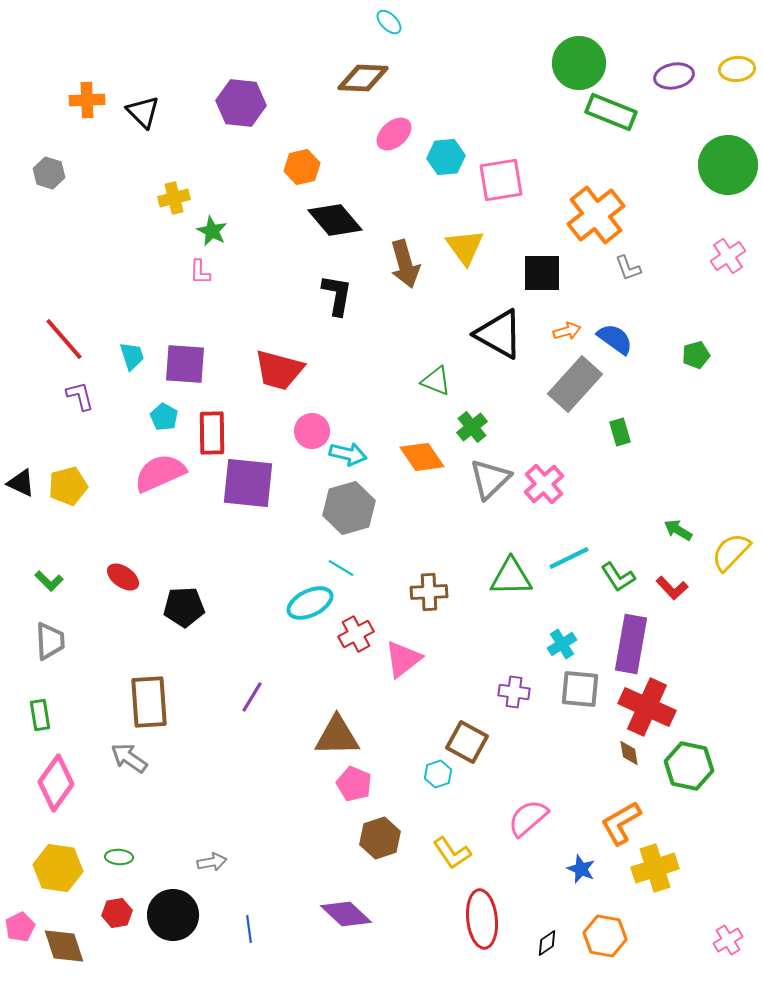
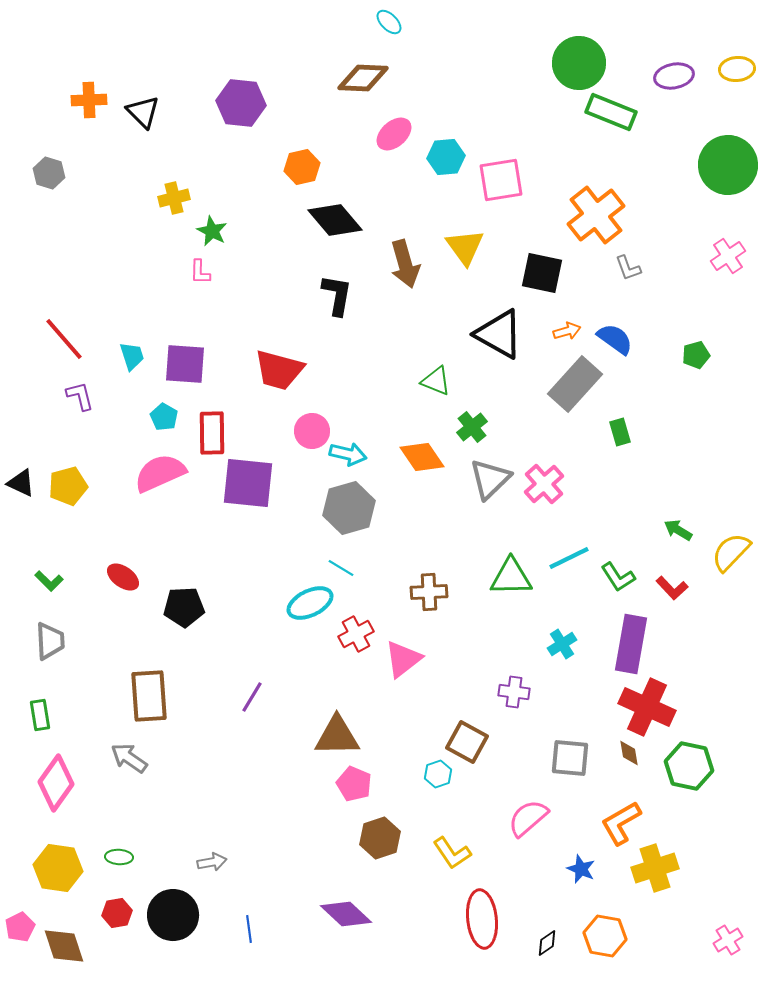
orange cross at (87, 100): moved 2 px right
black square at (542, 273): rotated 12 degrees clockwise
gray square at (580, 689): moved 10 px left, 69 px down
brown rectangle at (149, 702): moved 6 px up
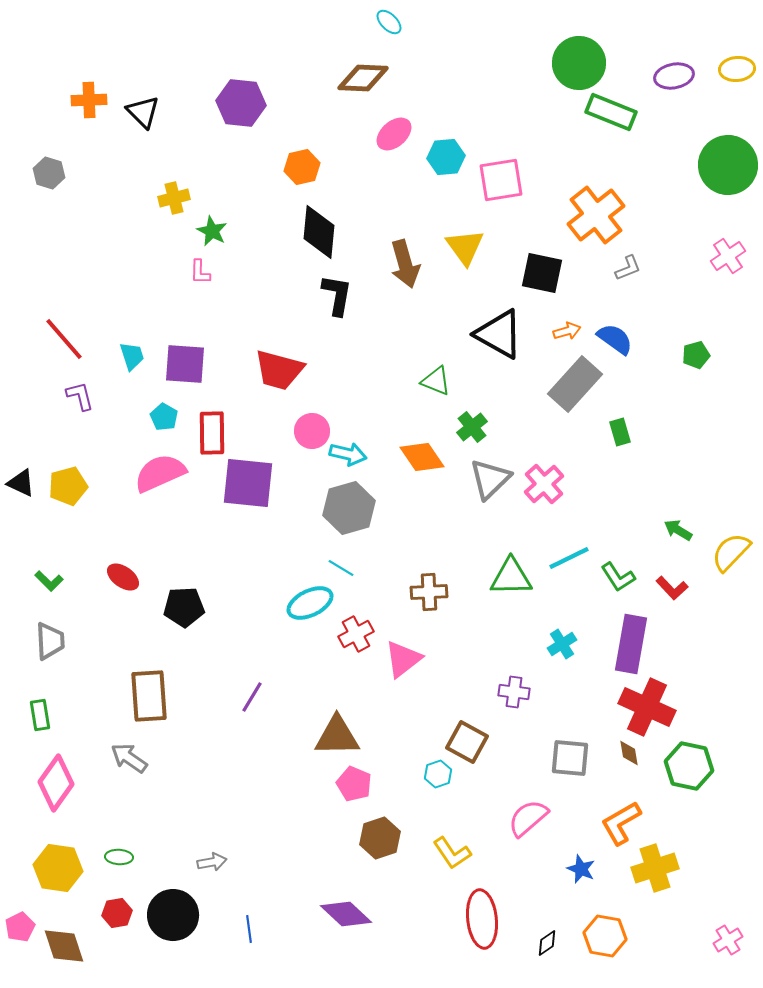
black diamond at (335, 220): moved 16 px left, 12 px down; rotated 46 degrees clockwise
gray L-shape at (628, 268): rotated 92 degrees counterclockwise
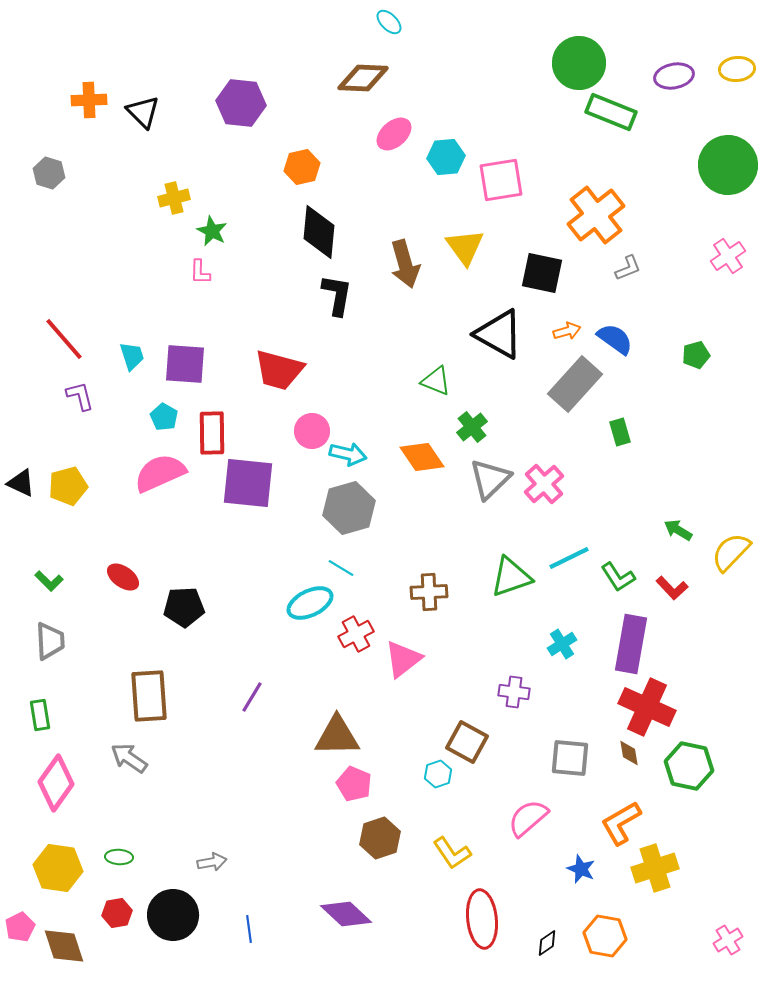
green triangle at (511, 577): rotated 18 degrees counterclockwise
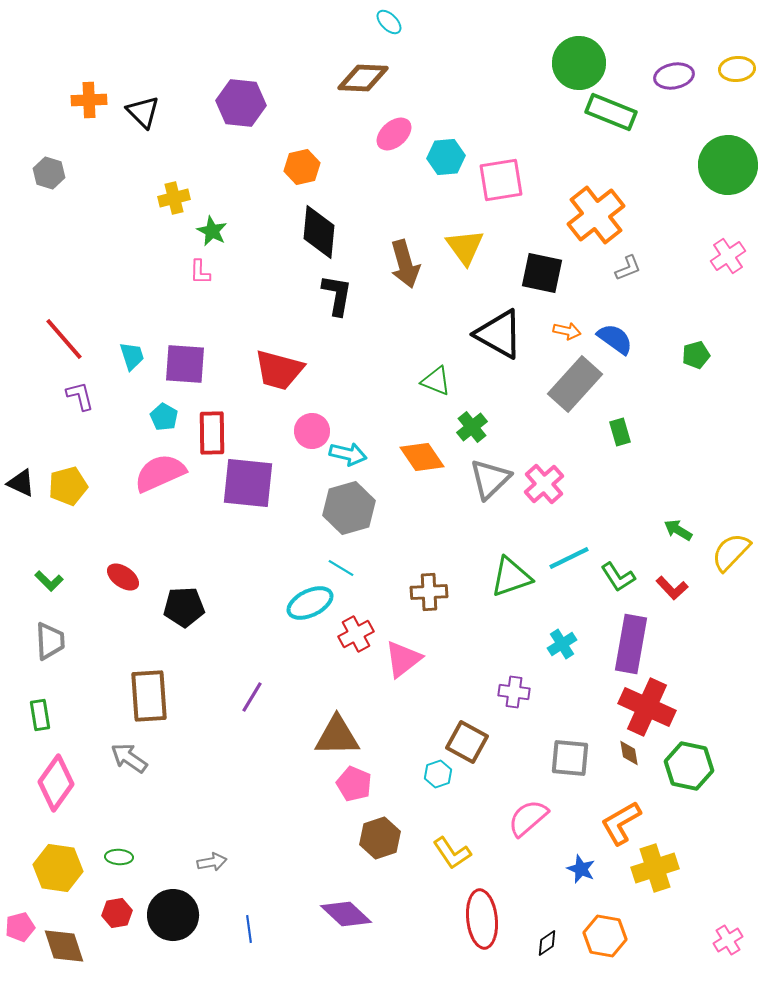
orange arrow at (567, 331): rotated 28 degrees clockwise
pink pentagon at (20, 927): rotated 12 degrees clockwise
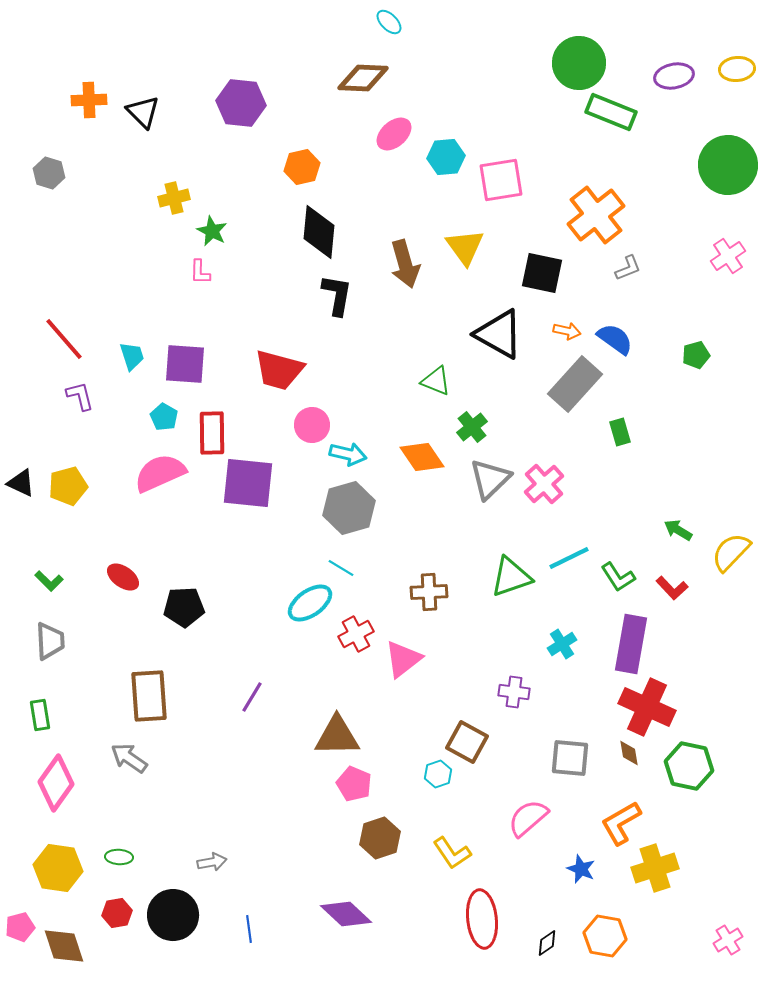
pink circle at (312, 431): moved 6 px up
cyan ellipse at (310, 603): rotated 9 degrees counterclockwise
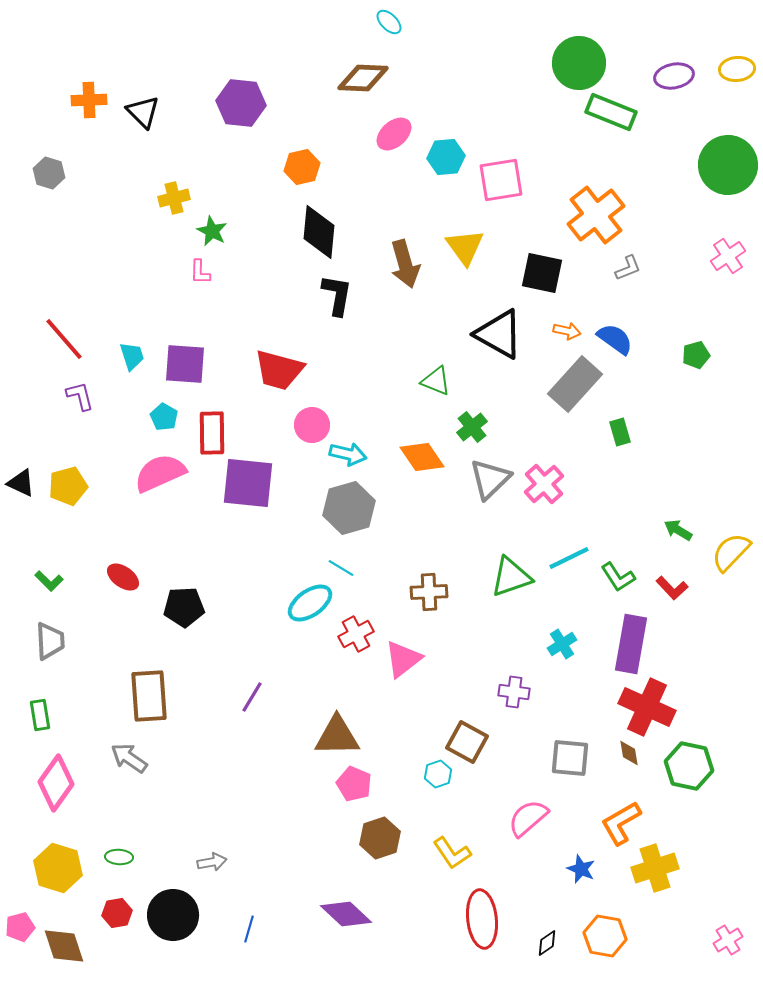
yellow hexagon at (58, 868): rotated 9 degrees clockwise
blue line at (249, 929): rotated 24 degrees clockwise
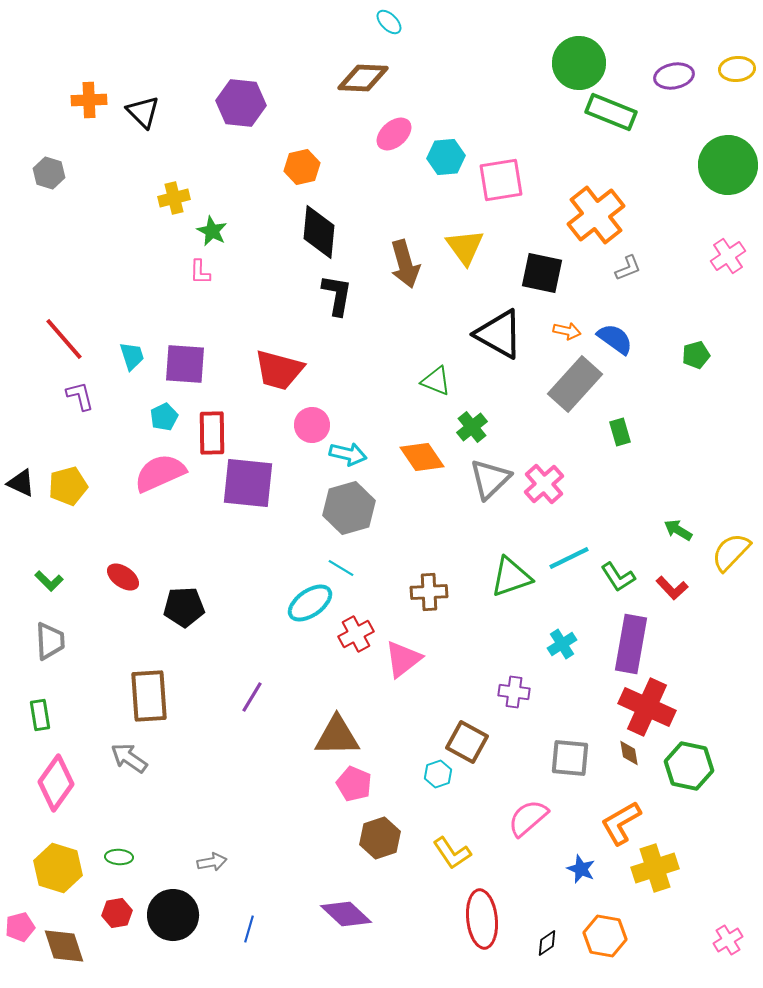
cyan pentagon at (164, 417): rotated 16 degrees clockwise
